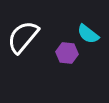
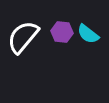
purple hexagon: moved 5 px left, 21 px up
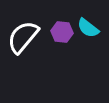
cyan semicircle: moved 6 px up
